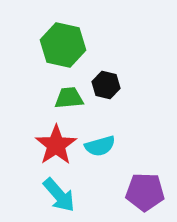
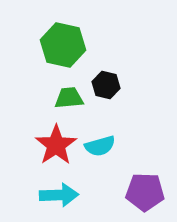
cyan arrow: rotated 51 degrees counterclockwise
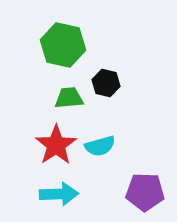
black hexagon: moved 2 px up
cyan arrow: moved 1 px up
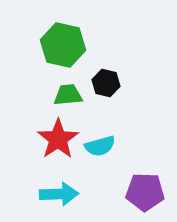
green trapezoid: moved 1 px left, 3 px up
red star: moved 2 px right, 6 px up
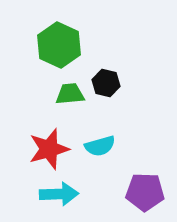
green hexagon: moved 4 px left; rotated 12 degrees clockwise
green trapezoid: moved 2 px right, 1 px up
red star: moved 9 px left, 10 px down; rotated 18 degrees clockwise
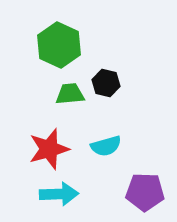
cyan semicircle: moved 6 px right
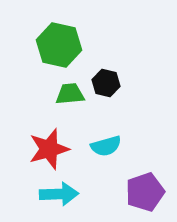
green hexagon: rotated 12 degrees counterclockwise
purple pentagon: rotated 21 degrees counterclockwise
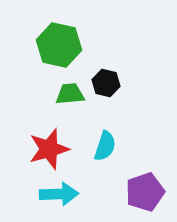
cyan semicircle: moved 1 px left; rotated 56 degrees counterclockwise
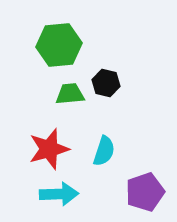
green hexagon: rotated 18 degrees counterclockwise
cyan semicircle: moved 1 px left, 5 px down
